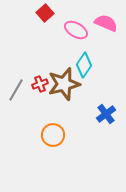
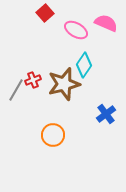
red cross: moved 7 px left, 4 px up
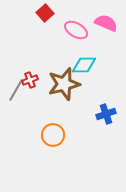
cyan diamond: rotated 55 degrees clockwise
red cross: moved 3 px left
blue cross: rotated 18 degrees clockwise
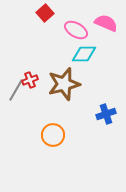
cyan diamond: moved 11 px up
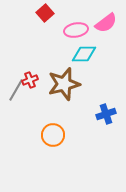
pink semicircle: rotated 120 degrees clockwise
pink ellipse: rotated 40 degrees counterclockwise
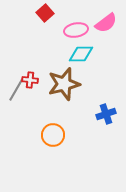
cyan diamond: moved 3 px left
red cross: rotated 28 degrees clockwise
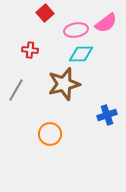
red cross: moved 30 px up
blue cross: moved 1 px right, 1 px down
orange circle: moved 3 px left, 1 px up
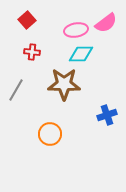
red square: moved 18 px left, 7 px down
red cross: moved 2 px right, 2 px down
brown star: rotated 16 degrees clockwise
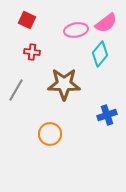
red square: rotated 24 degrees counterclockwise
cyan diamond: moved 19 px right; rotated 50 degrees counterclockwise
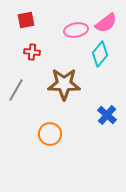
red square: moved 1 px left; rotated 36 degrees counterclockwise
blue cross: rotated 30 degrees counterclockwise
